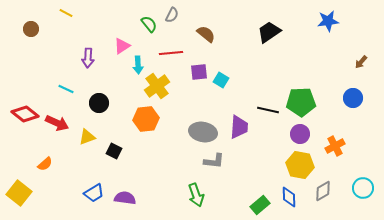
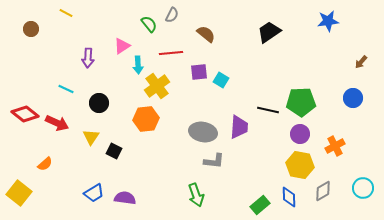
yellow triangle: moved 4 px right; rotated 36 degrees counterclockwise
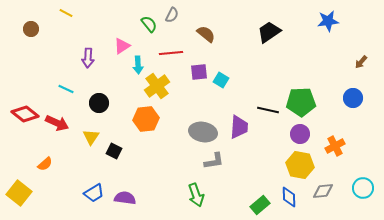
gray L-shape: rotated 15 degrees counterclockwise
gray diamond: rotated 25 degrees clockwise
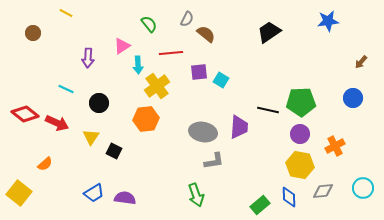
gray semicircle: moved 15 px right, 4 px down
brown circle: moved 2 px right, 4 px down
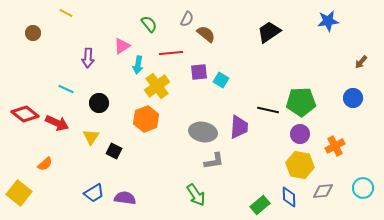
cyan arrow: rotated 12 degrees clockwise
orange hexagon: rotated 15 degrees counterclockwise
green arrow: rotated 15 degrees counterclockwise
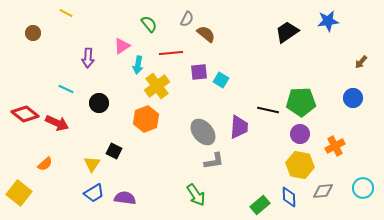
black trapezoid: moved 18 px right
gray ellipse: rotated 40 degrees clockwise
yellow triangle: moved 1 px right, 27 px down
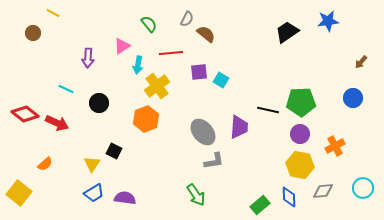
yellow line: moved 13 px left
